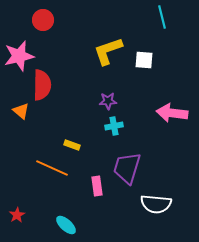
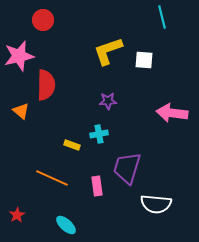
red semicircle: moved 4 px right
cyan cross: moved 15 px left, 8 px down
orange line: moved 10 px down
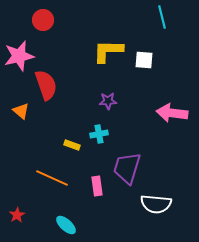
yellow L-shape: rotated 20 degrees clockwise
red semicircle: rotated 20 degrees counterclockwise
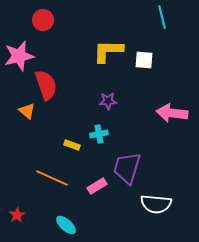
orange triangle: moved 6 px right
pink rectangle: rotated 66 degrees clockwise
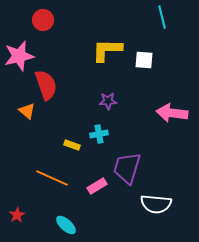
yellow L-shape: moved 1 px left, 1 px up
